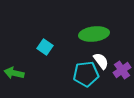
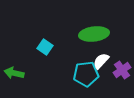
white semicircle: rotated 102 degrees counterclockwise
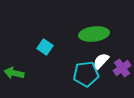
purple cross: moved 2 px up
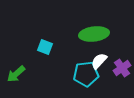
cyan square: rotated 14 degrees counterclockwise
white semicircle: moved 2 px left
green arrow: moved 2 px right, 1 px down; rotated 54 degrees counterclockwise
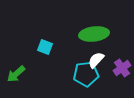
white semicircle: moved 3 px left, 1 px up
